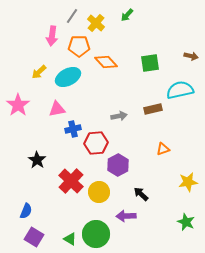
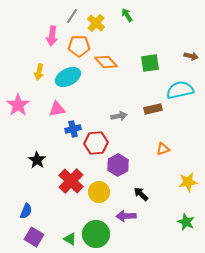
green arrow: rotated 104 degrees clockwise
yellow arrow: rotated 35 degrees counterclockwise
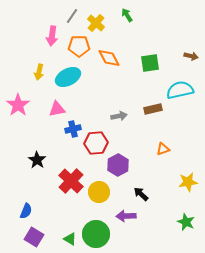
orange diamond: moved 3 px right, 4 px up; rotated 15 degrees clockwise
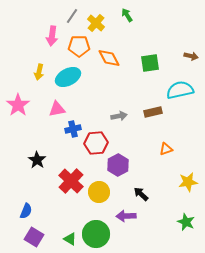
brown rectangle: moved 3 px down
orange triangle: moved 3 px right
